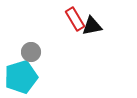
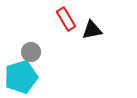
red rectangle: moved 9 px left
black triangle: moved 4 px down
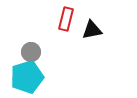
red rectangle: rotated 45 degrees clockwise
cyan pentagon: moved 6 px right
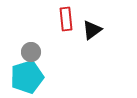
red rectangle: rotated 20 degrees counterclockwise
black triangle: rotated 25 degrees counterclockwise
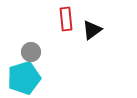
cyan pentagon: moved 3 px left, 1 px down
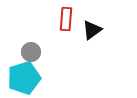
red rectangle: rotated 10 degrees clockwise
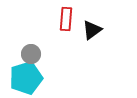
gray circle: moved 2 px down
cyan pentagon: moved 2 px right
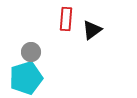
gray circle: moved 2 px up
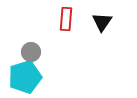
black triangle: moved 10 px right, 8 px up; rotated 20 degrees counterclockwise
cyan pentagon: moved 1 px left, 1 px up
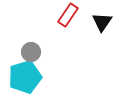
red rectangle: moved 2 px right, 4 px up; rotated 30 degrees clockwise
